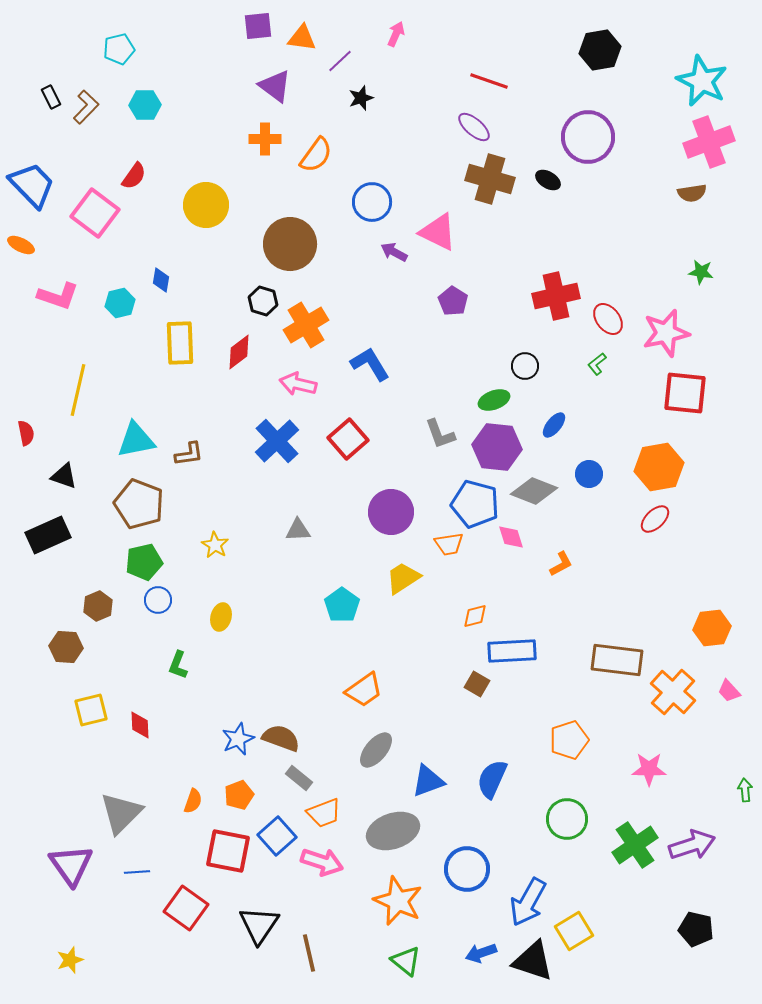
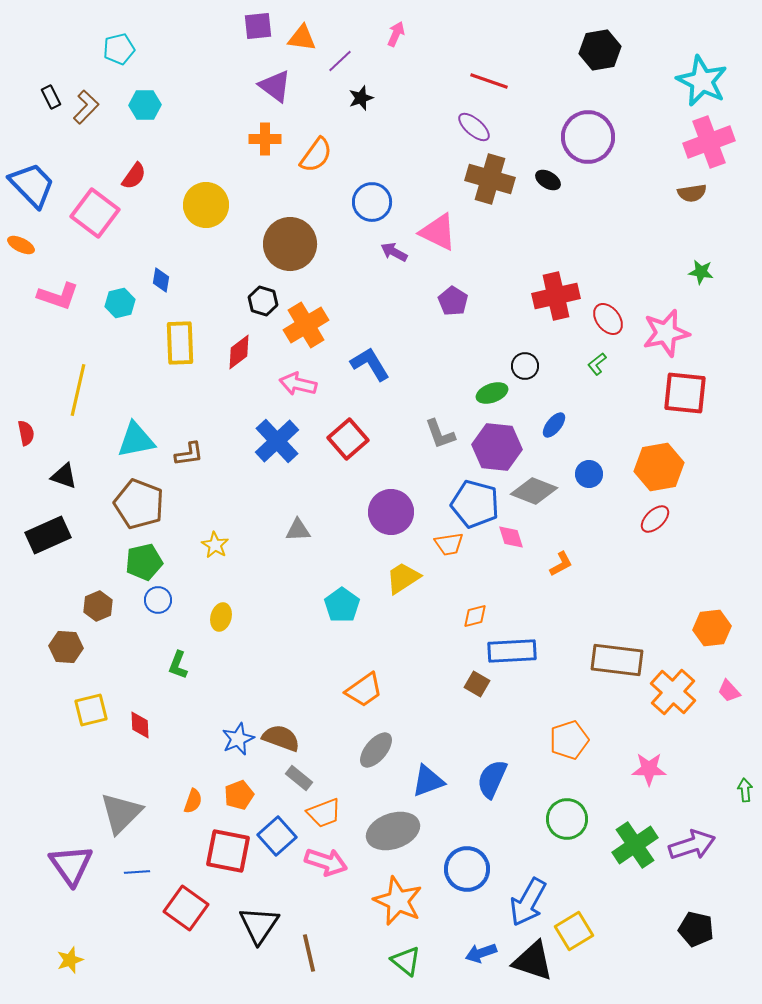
green ellipse at (494, 400): moved 2 px left, 7 px up
pink arrow at (322, 862): moved 4 px right
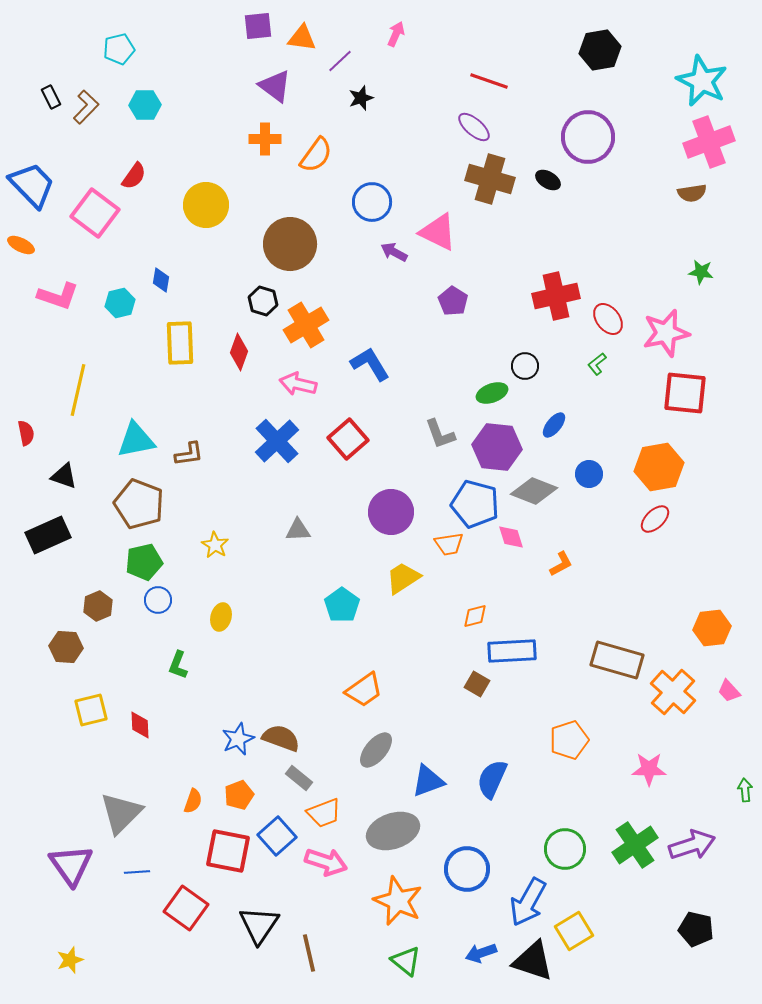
red diamond at (239, 352): rotated 33 degrees counterclockwise
brown rectangle at (617, 660): rotated 9 degrees clockwise
green circle at (567, 819): moved 2 px left, 30 px down
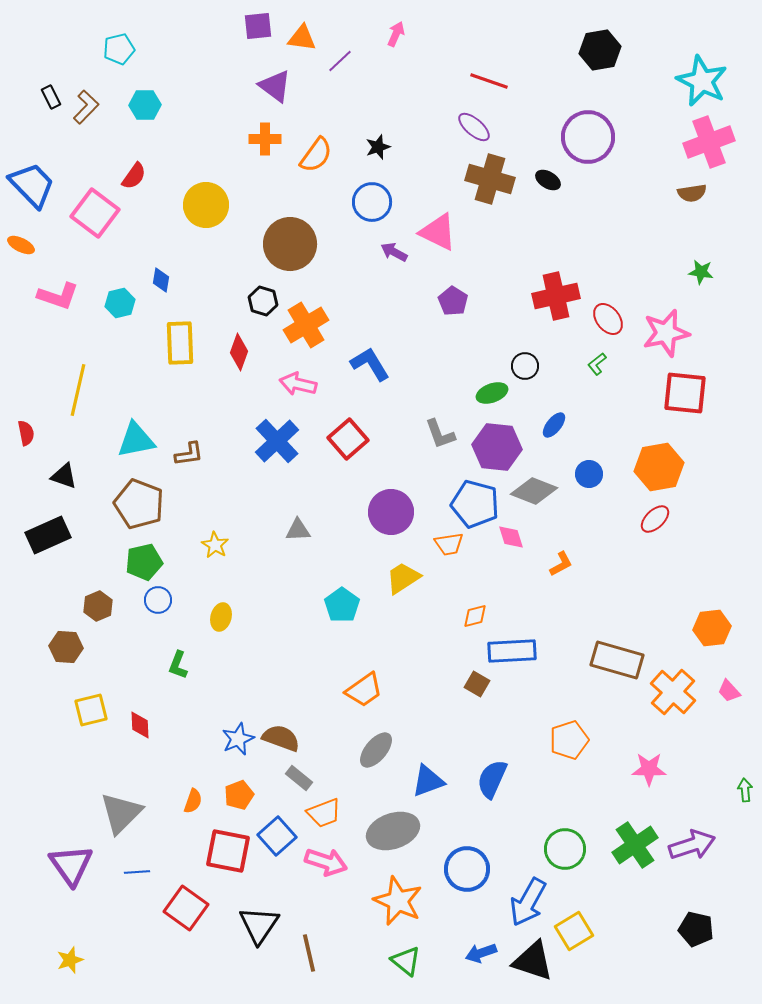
black star at (361, 98): moved 17 px right, 49 px down
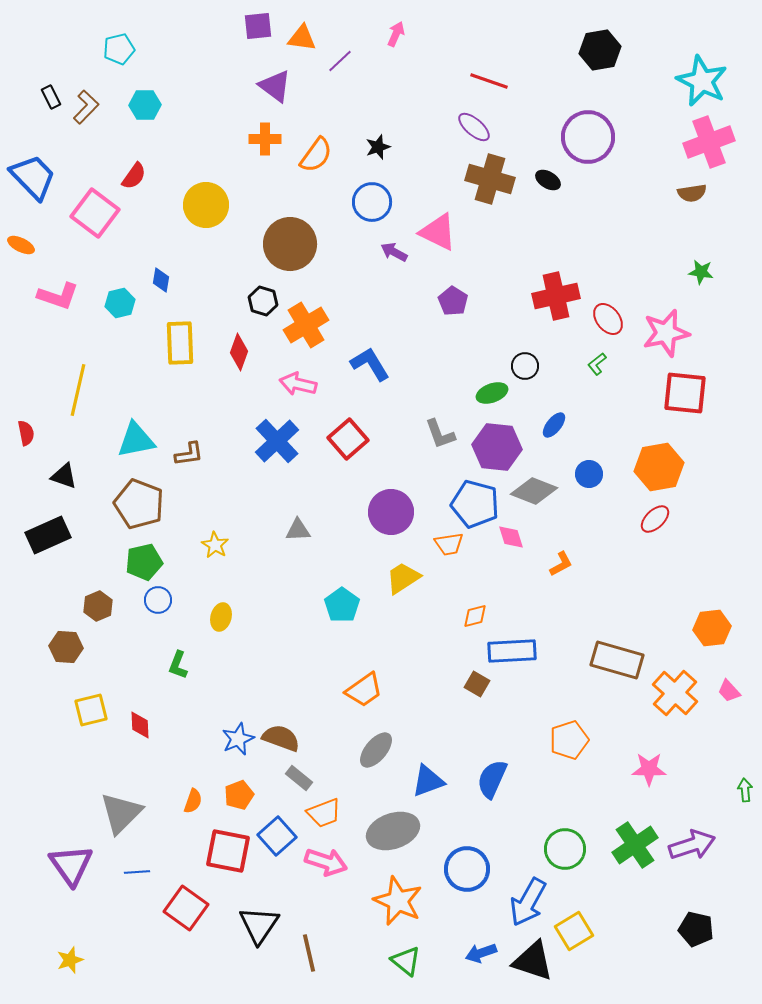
blue trapezoid at (32, 185): moved 1 px right, 8 px up
orange cross at (673, 692): moved 2 px right, 1 px down
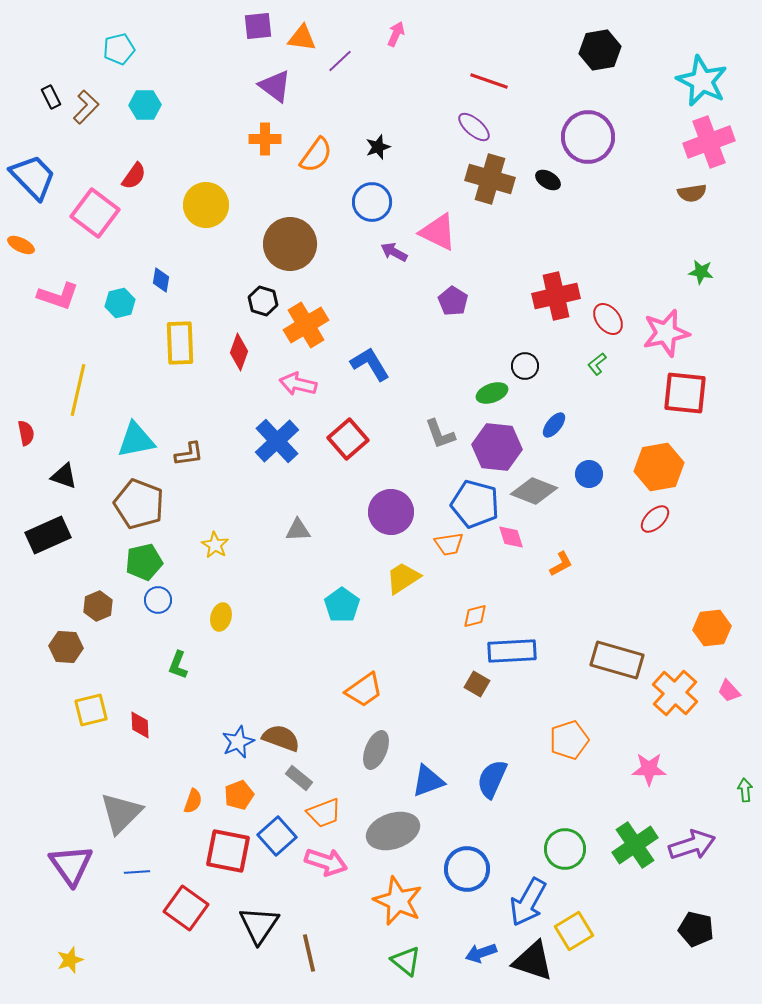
blue star at (238, 739): moved 3 px down
gray ellipse at (376, 750): rotated 18 degrees counterclockwise
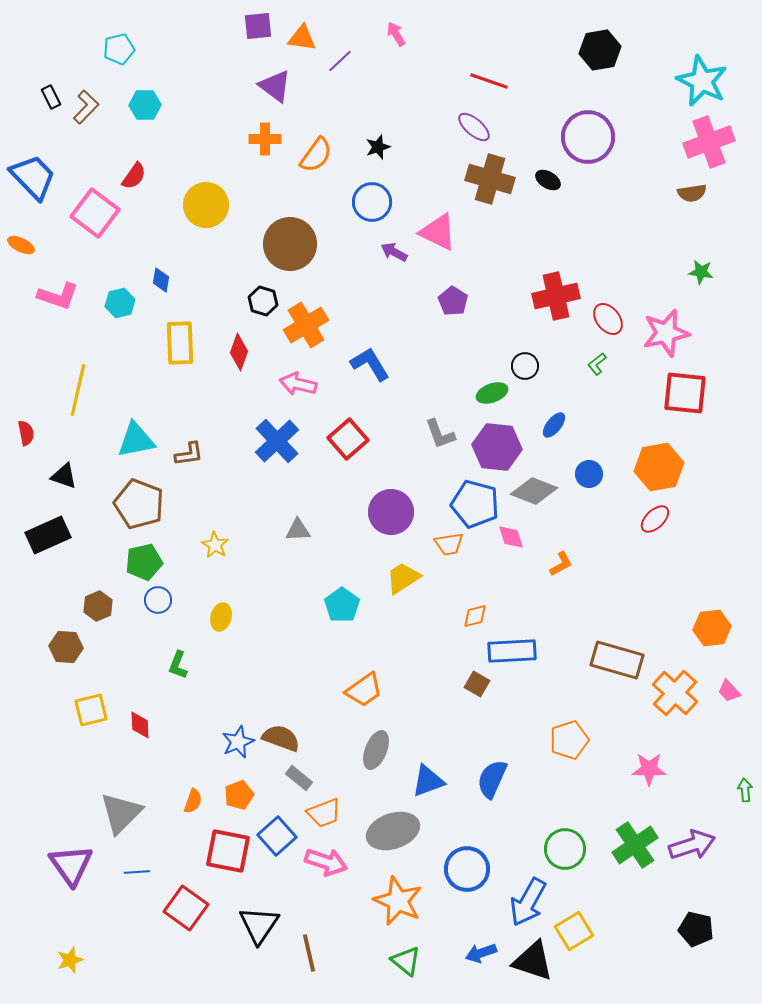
pink arrow at (396, 34): rotated 55 degrees counterclockwise
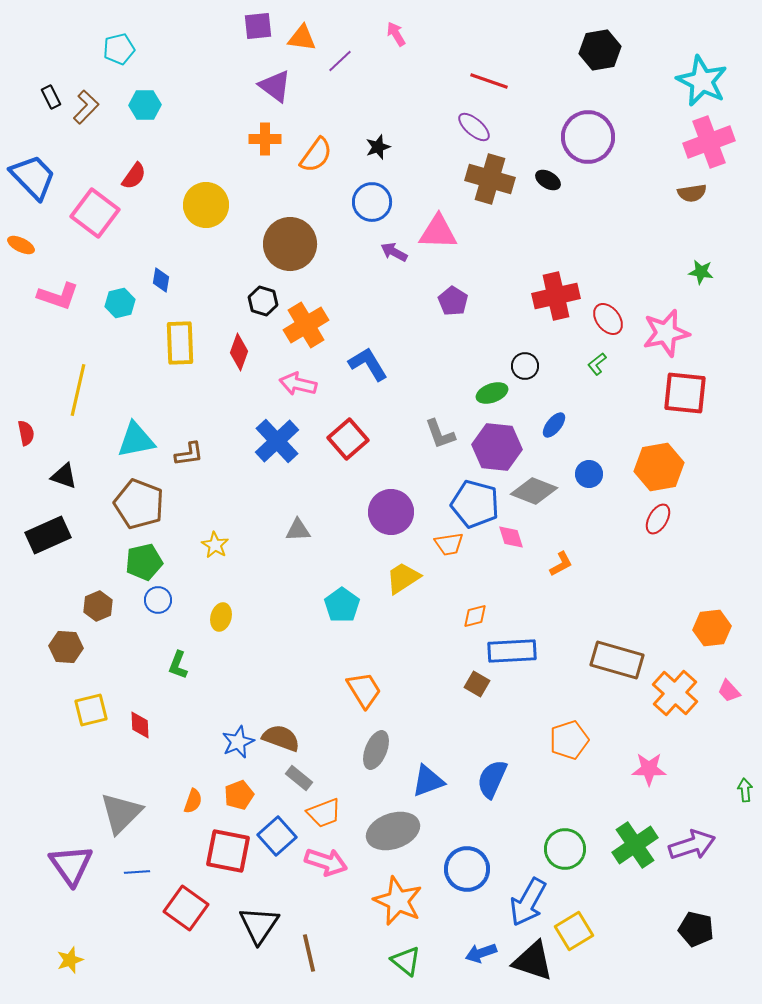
pink triangle at (438, 232): rotated 24 degrees counterclockwise
blue L-shape at (370, 364): moved 2 px left
red ellipse at (655, 519): moved 3 px right; rotated 16 degrees counterclockwise
orange trapezoid at (364, 690): rotated 87 degrees counterclockwise
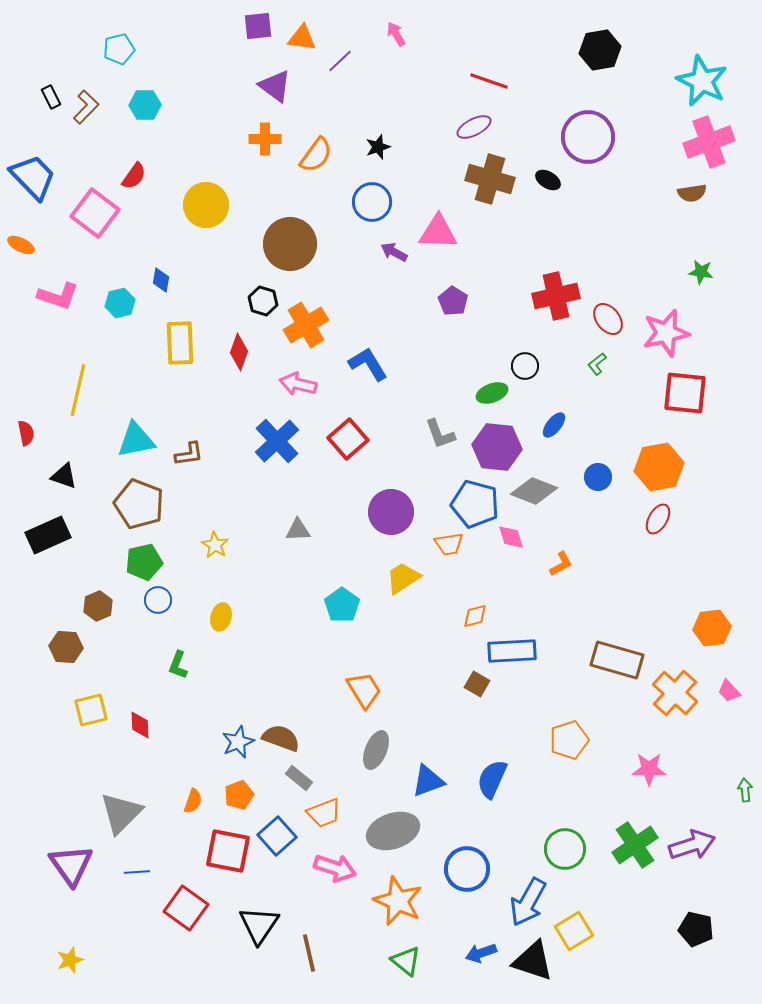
purple ellipse at (474, 127): rotated 68 degrees counterclockwise
blue circle at (589, 474): moved 9 px right, 3 px down
pink arrow at (326, 862): moved 9 px right, 6 px down
